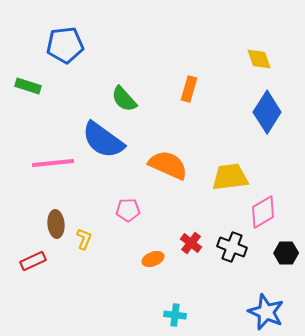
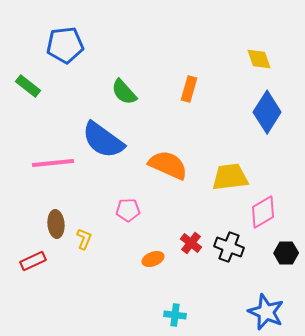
green rectangle: rotated 20 degrees clockwise
green semicircle: moved 7 px up
black cross: moved 3 px left
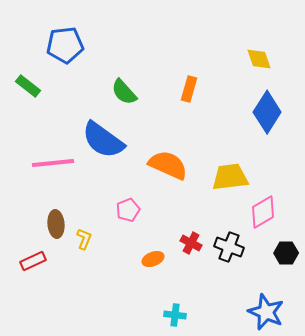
pink pentagon: rotated 20 degrees counterclockwise
red cross: rotated 10 degrees counterclockwise
